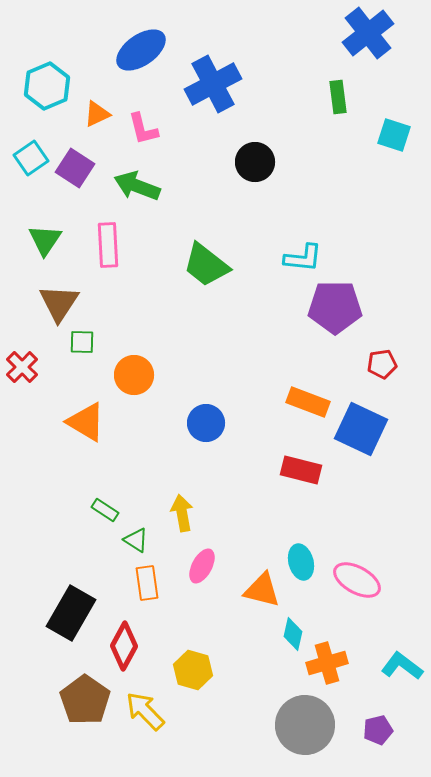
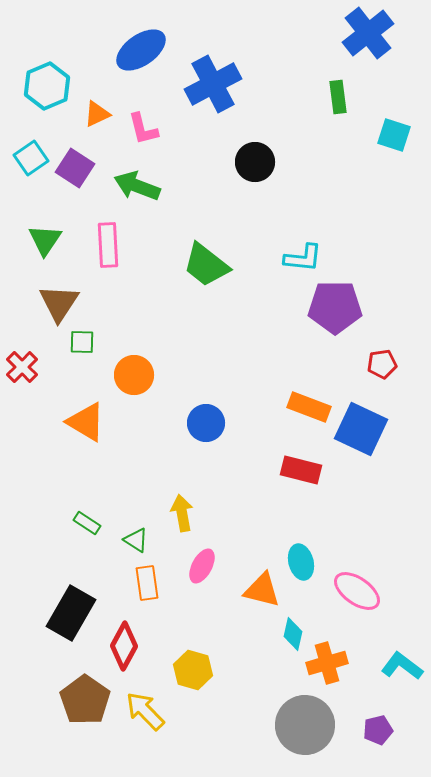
orange rectangle at (308, 402): moved 1 px right, 5 px down
green rectangle at (105, 510): moved 18 px left, 13 px down
pink ellipse at (357, 580): moved 11 px down; rotated 6 degrees clockwise
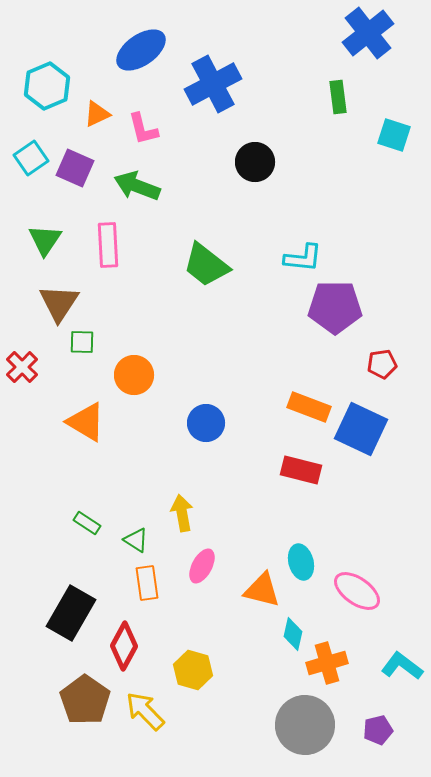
purple square at (75, 168): rotated 9 degrees counterclockwise
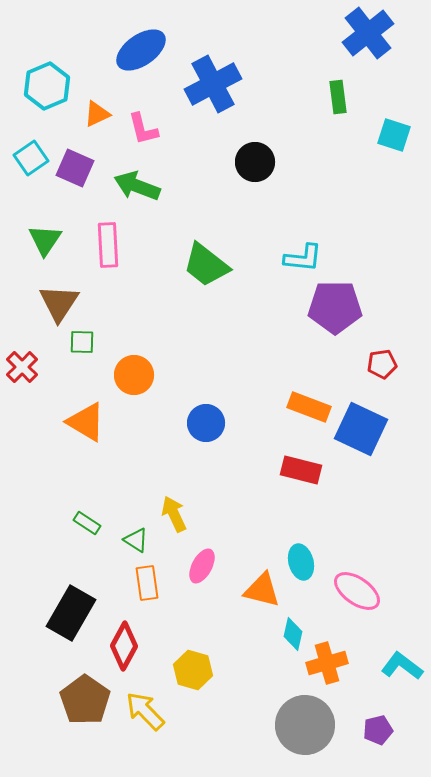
yellow arrow at (182, 513): moved 8 px left, 1 px down; rotated 15 degrees counterclockwise
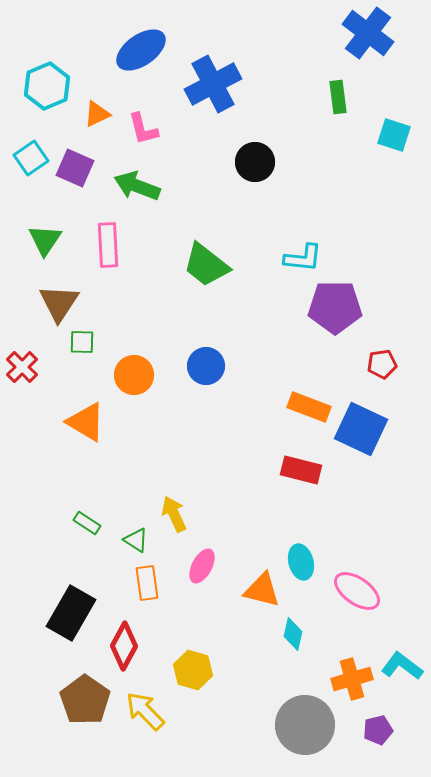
blue cross at (368, 33): rotated 15 degrees counterclockwise
blue circle at (206, 423): moved 57 px up
orange cross at (327, 663): moved 25 px right, 16 px down
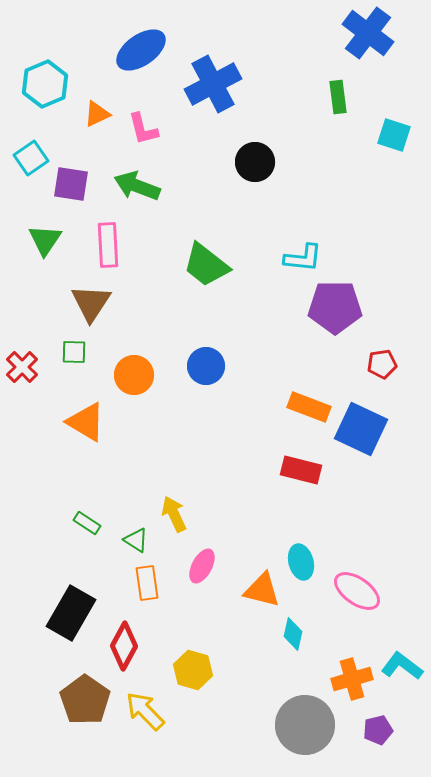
cyan hexagon at (47, 86): moved 2 px left, 2 px up
purple square at (75, 168): moved 4 px left, 16 px down; rotated 15 degrees counterclockwise
brown triangle at (59, 303): moved 32 px right
green square at (82, 342): moved 8 px left, 10 px down
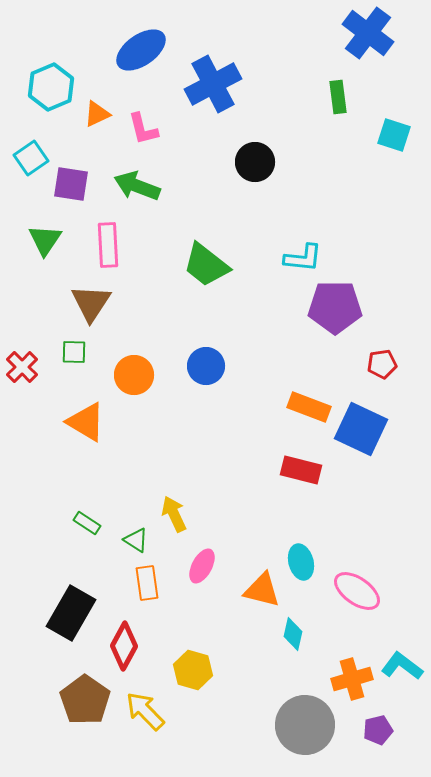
cyan hexagon at (45, 84): moved 6 px right, 3 px down
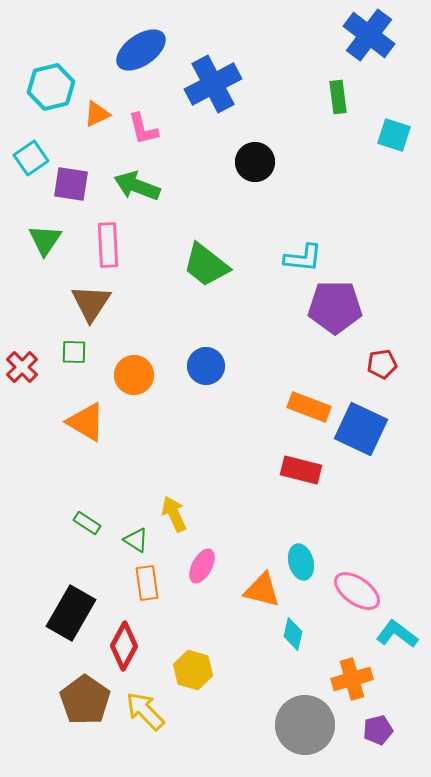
blue cross at (368, 33): moved 1 px right, 2 px down
cyan hexagon at (51, 87): rotated 9 degrees clockwise
cyan L-shape at (402, 666): moved 5 px left, 32 px up
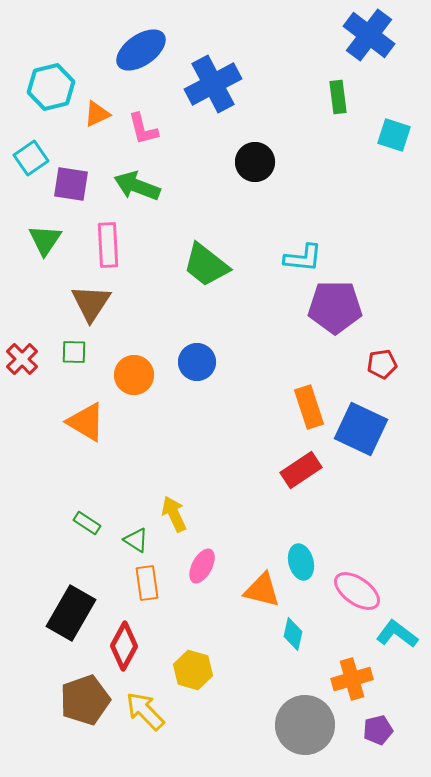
blue circle at (206, 366): moved 9 px left, 4 px up
red cross at (22, 367): moved 8 px up
orange rectangle at (309, 407): rotated 51 degrees clockwise
red rectangle at (301, 470): rotated 48 degrees counterclockwise
brown pentagon at (85, 700): rotated 18 degrees clockwise
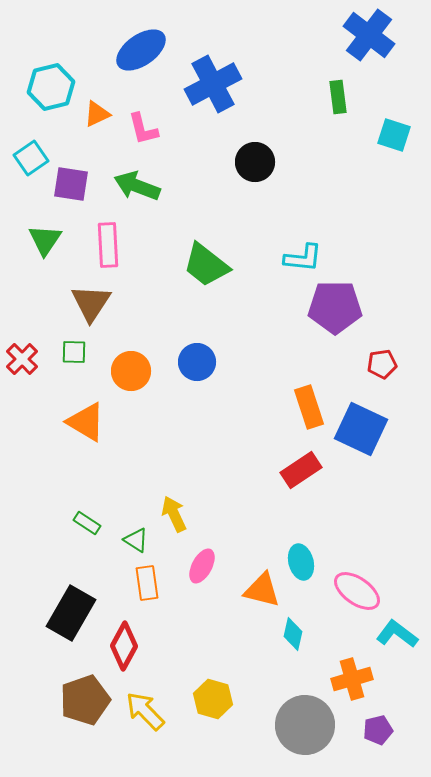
orange circle at (134, 375): moved 3 px left, 4 px up
yellow hexagon at (193, 670): moved 20 px right, 29 px down
